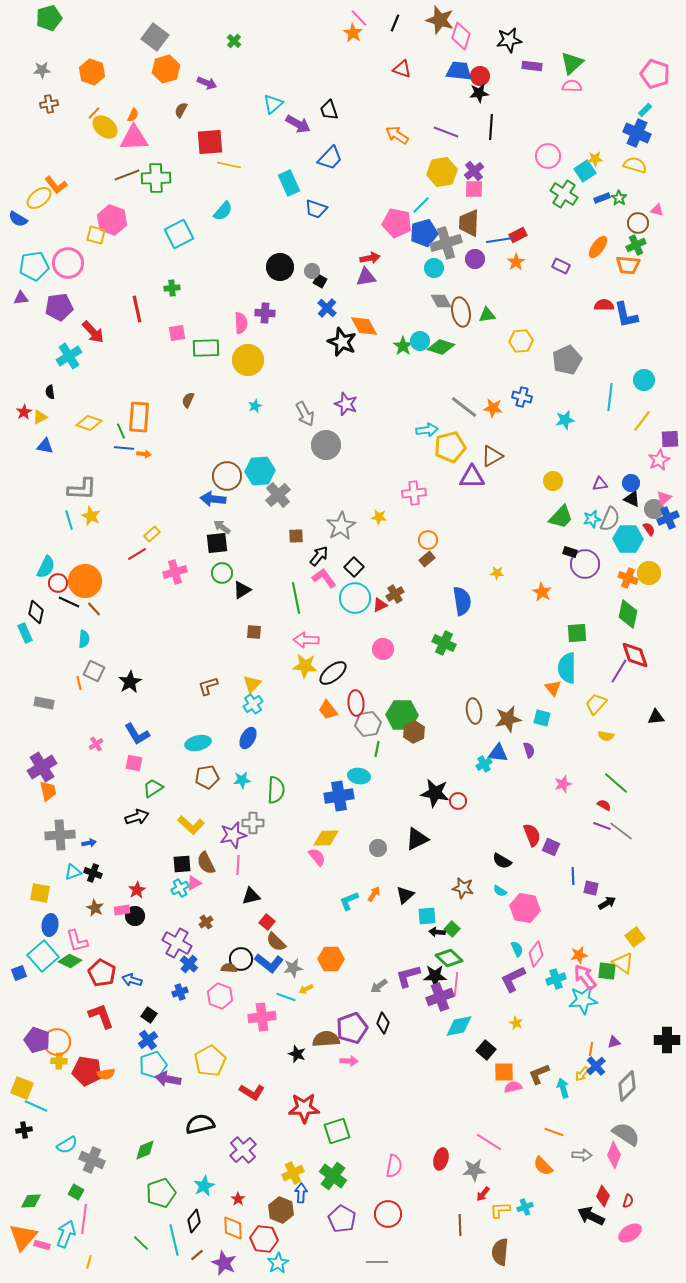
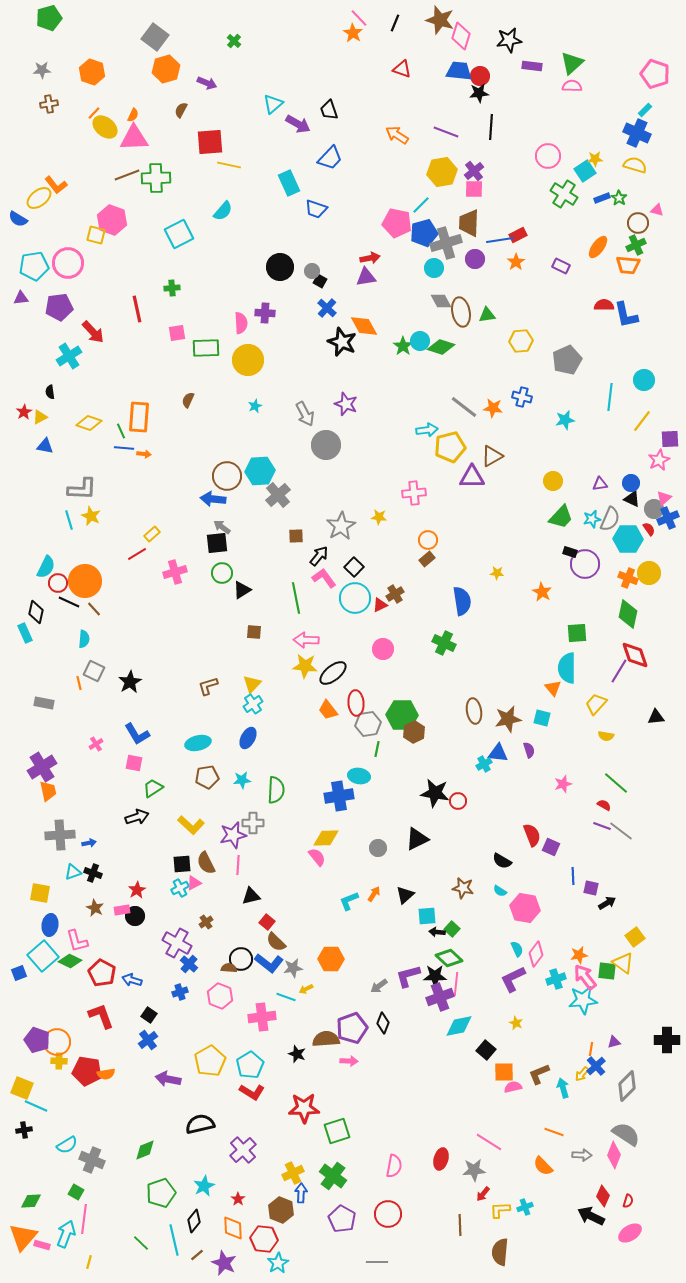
cyan pentagon at (153, 1065): moved 97 px right; rotated 12 degrees counterclockwise
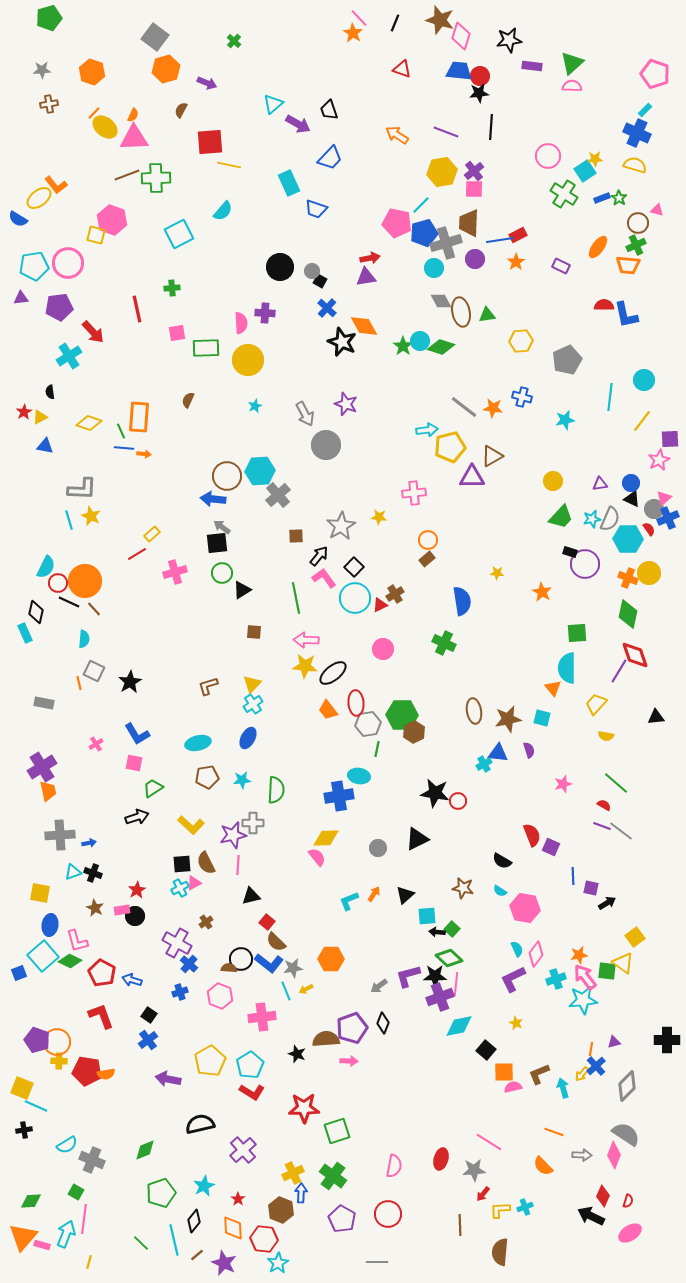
cyan line at (286, 997): moved 6 px up; rotated 48 degrees clockwise
